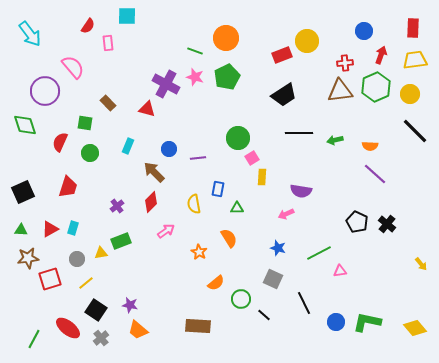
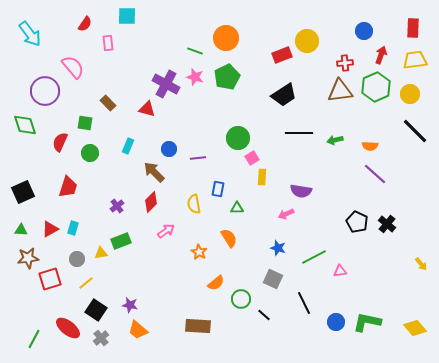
red semicircle at (88, 26): moved 3 px left, 2 px up
green line at (319, 253): moved 5 px left, 4 px down
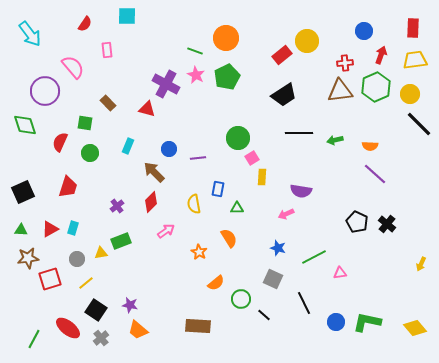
pink rectangle at (108, 43): moved 1 px left, 7 px down
red rectangle at (282, 55): rotated 18 degrees counterclockwise
pink star at (195, 77): moved 1 px right, 2 px up; rotated 12 degrees clockwise
black line at (415, 131): moved 4 px right, 7 px up
yellow arrow at (421, 264): rotated 64 degrees clockwise
pink triangle at (340, 271): moved 2 px down
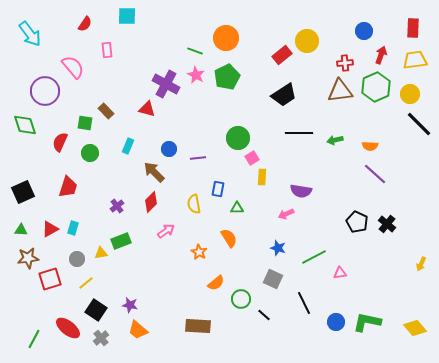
brown rectangle at (108, 103): moved 2 px left, 8 px down
